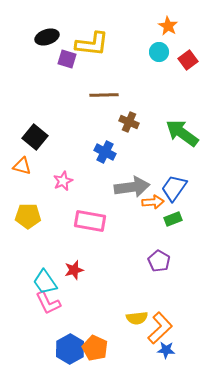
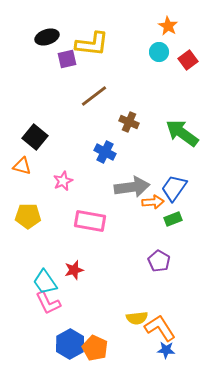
purple square: rotated 30 degrees counterclockwise
brown line: moved 10 px left, 1 px down; rotated 36 degrees counterclockwise
orange L-shape: rotated 80 degrees counterclockwise
blue hexagon: moved 5 px up
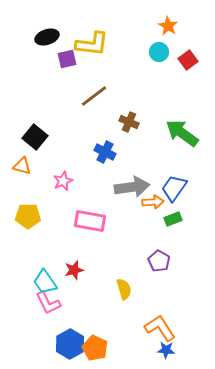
yellow semicircle: moved 13 px left, 29 px up; rotated 100 degrees counterclockwise
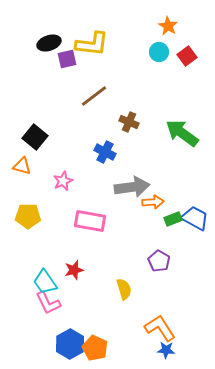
black ellipse: moved 2 px right, 6 px down
red square: moved 1 px left, 4 px up
blue trapezoid: moved 21 px right, 30 px down; rotated 84 degrees clockwise
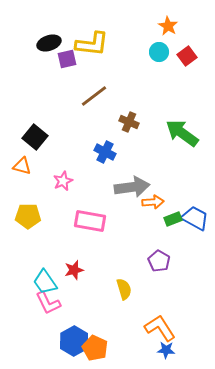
blue hexagon: moved 4 px right, 3 px up
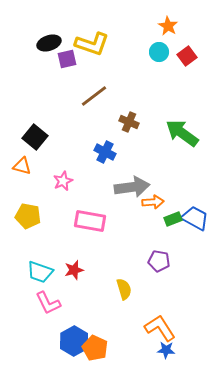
yellow L-shape: rotated 12 degrees clockwise
yellow pentagon: rotated 10 degrees clockwise
purple pentagon: rotated 20 degrees counterclockwise
cyan trapezoid: moved 5 px left, 10 px up; rotated 36 degrees counterclockwise
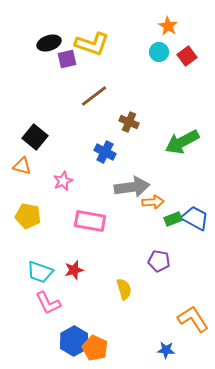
green arrow: moved 9 px down; rotated 64 degrees counterclockwise
orange L-shape: moved 33 px right, 9 px up
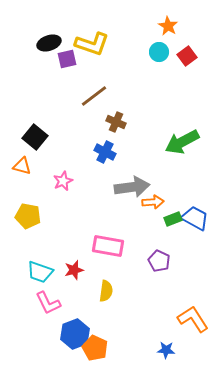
brown cross: moved 13 px left
pink rectangle: moved 18 px right, 25 px down
purple pentagon: rotated 15 degrees clockwise
yellow semicircle: moved 18 px left, 2 px down; rotated 25 degrees clockwise
blue hexagon: moved 1 px right, 7 px up; rotated 8 degrees clockwise
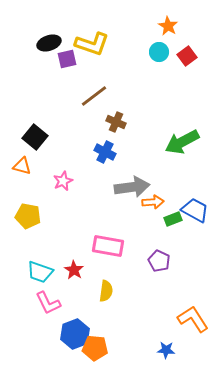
blue trapezoid: moved 8 px up
red star: rotated 24 degrees counterclockwise
orange pentagon: rotated 20 degrees counterclockwise
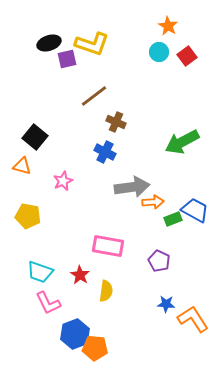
red star: moved 6 px right, 5 px down
blue star: moved 46 px up
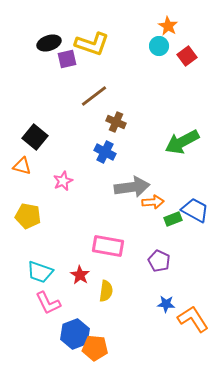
cyan circle: moved 6 px up
